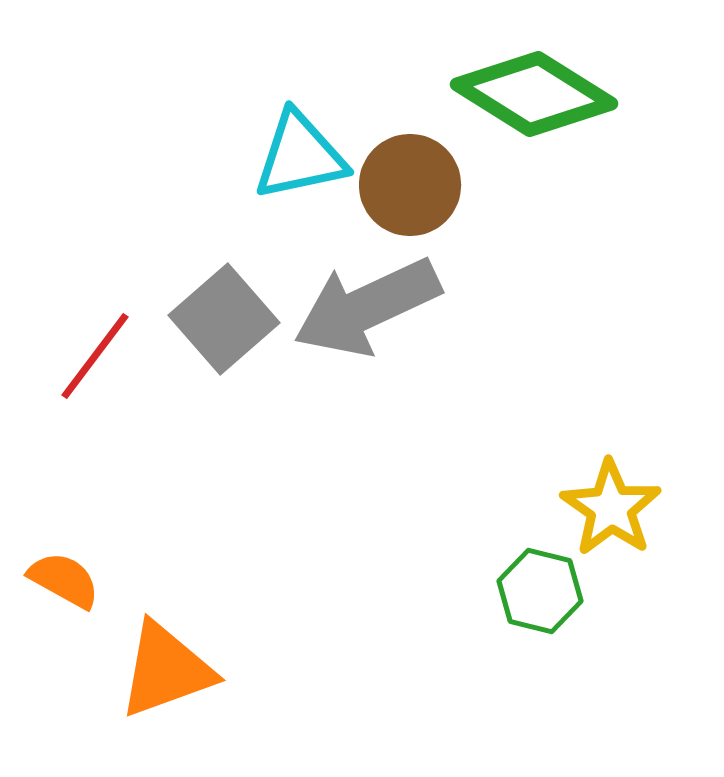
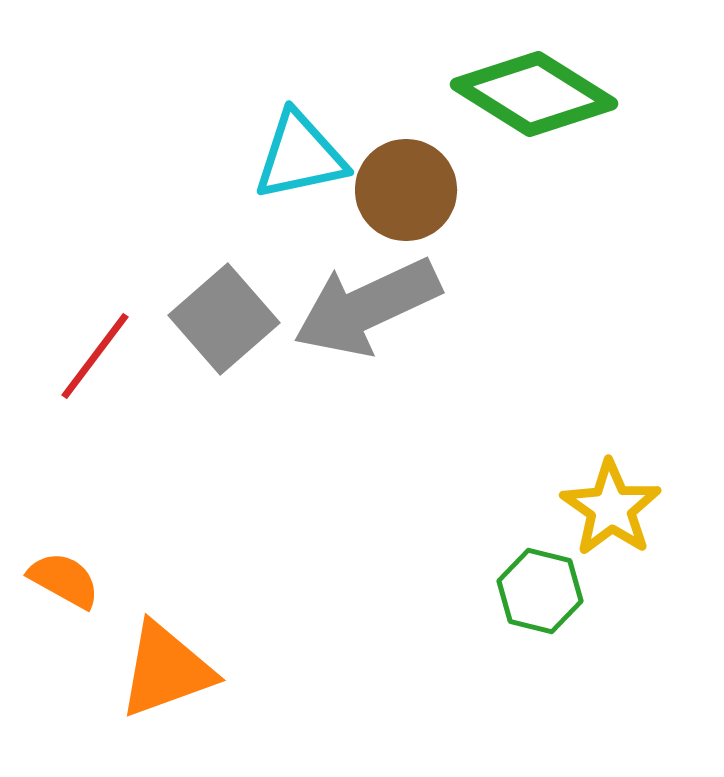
brown circle: moved 4 px left, 5 px down
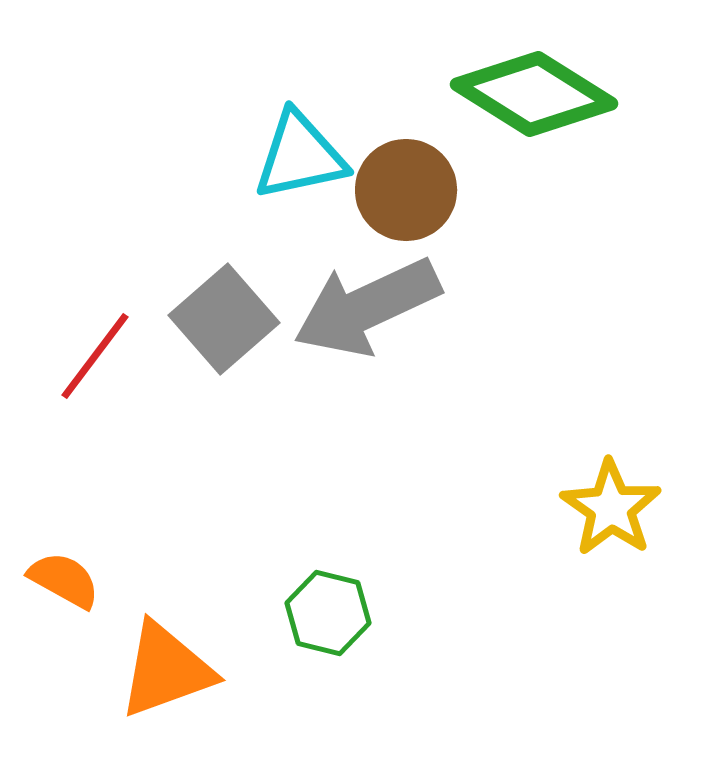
green hexagon: moved 212 px left, 22 px down
